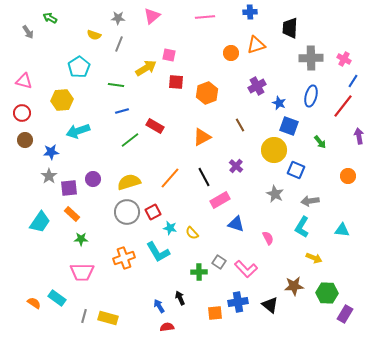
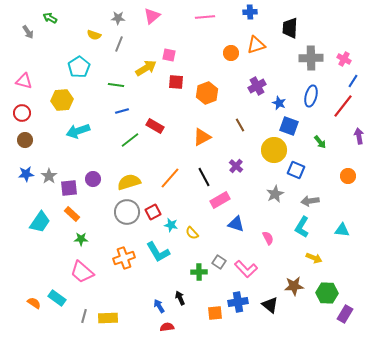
blue star at (51, 152): moved 25 px left, 22 px down
gray star at (275, 194): rotated 18 degrees clockwise
cyan star at (170, 228): moved 1 px right, 3 px up
pink trapezoid at (82, 272): rotated 40 degrees clockwise
yellow rectangle at (108, 318): rotated 18 degrees counterclockwise
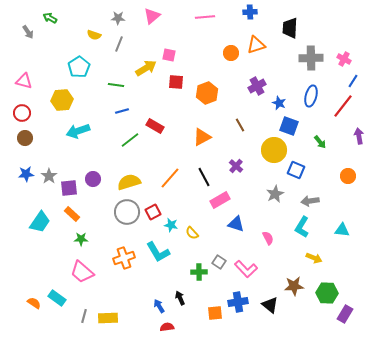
brown circle at (25, 140): moved 2 px up
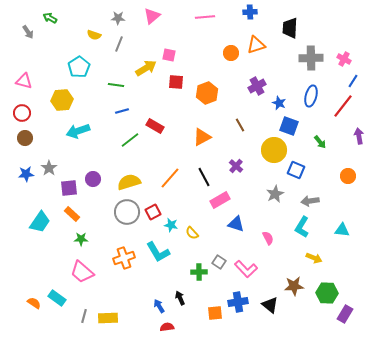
gray star at (49, 176): moved 8 px up
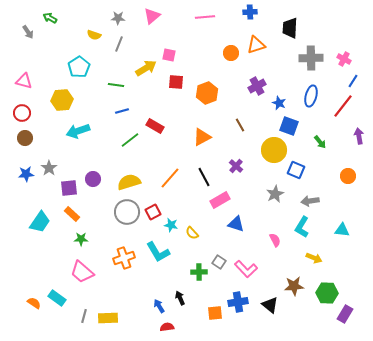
pink semicircle at (268, 238): moved 7 px right, 2 px down
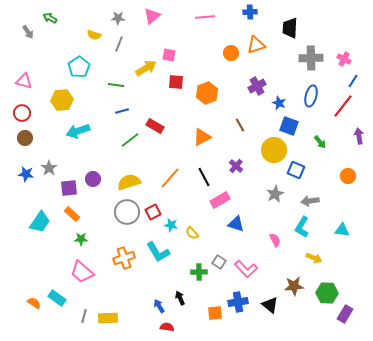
blue star at (26, 174): rotated 14 degrees clockwise
red semicircle at (167, 327): rotated 16 degrees clockwise
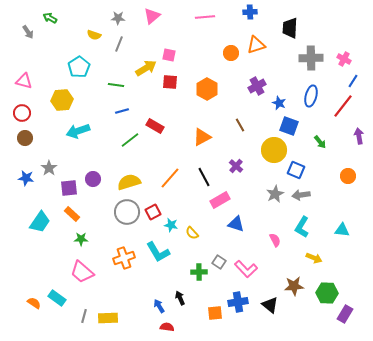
red square at (176, 82): moved 6 px left
orange hexagon at (207, 93): moved 4 px up; rotated 10 degrees counterclockwise
blue star at (26, 174): moved 4 px down
gray arrow at (310, 201): moved 9 px left, 6 px up
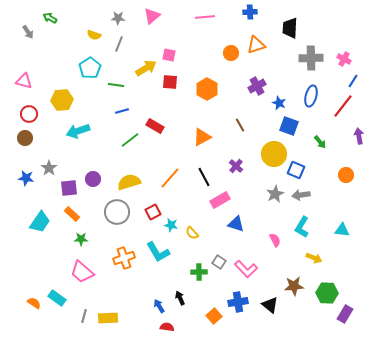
cyan pentagon at (79, 67): moved 11 px right, 1 px down
red circle at (22, 113): moved 7 px right, 1 px down
yellow circle at (274, 150): moved 4 px down
orange circle at (348, 176): moved 2 px left, 1 px up
gray circle at (127, 212): moved 10 px left
orange square at (215, 313): moved 1 px left, 3 px down; rotated 35 degrees counterclockwise
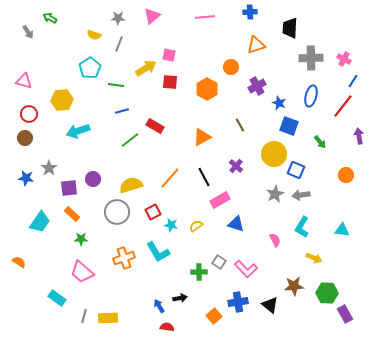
orange circle at (231, 53): moved 14 px down
yellow semicircle at (129, 182): moved 2 px right, 3 px down
yellow semicircle at (192, 233): moved 4 px right, 7 px up; rotated 96 degrees clockwise
black arrow at (180, 298): rotated 104 degrees clockwise
orange semicircle at (34, 303): moved 15 px left, 41 px up
purple rectangle at (345, 314): rotated 60 degrees counterclockwise
